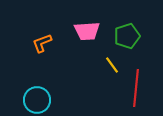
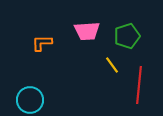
orange L-shape: rotated 20 degrees clockwise
red line: moved 3 px right, 3 px up
cyan circle: moved 7 px left
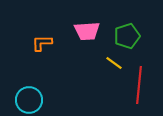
yellow line: moved 2 px right, 2 px up; rotated 18 degrees counterclockwise
cyan circle: moved 1 px left
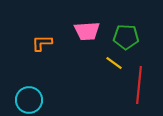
green pentagon: moved 1 px left, 1 px down; rotated 20 degrees clockwise
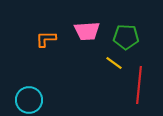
orange L-shape: moved 4 px right, 4 px up
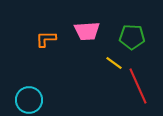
green pentagon: moved 6 px right
red line: moved 1 px left, 1 px down; rotated 30 degrees counterclockwise
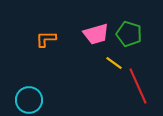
pink trapezoid: moved 9 px right, 3 px down; rotated 12 degrees counterclockwise
green pentagon: moved 3 px left, 3 px up; rotated 15 degrees clockwise
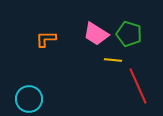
pink trapezoid: rotated 48 degrees clockwise
yellow line: moved 1 px left, 3 px up; rotated 30 degrees counterclockwise
cyan circle: moved 1 px up
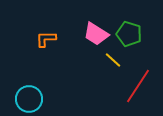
yellow line: rotated 36 degrees clockwise
red line: rotated 57 degrees clockwise
